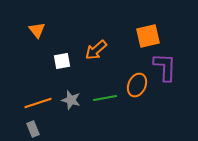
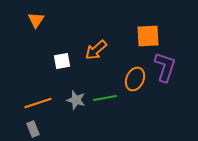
orange triangle: moved 1 px left, 10 px up; rotated 12 degrees clockwise
orange square: rotated 10 degrees clockwise
purple L-shape: rotated 16 degrees clockwise
orange ellipse: moved 2 px left, 6 px up
gray star: moved 5 px right
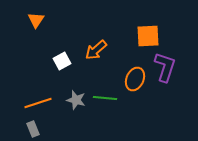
white square: rotated 18 degrees counterclockwise
green line: rotated 15 degrees clockwise
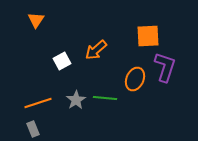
gray star: rotated 24 degrees clockwise
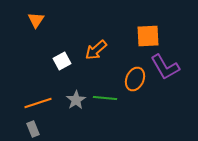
purple L-shape: rotated 132 degrees clockwise
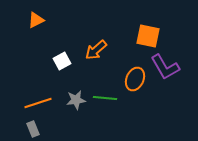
orange triangle: rotated 30 degrees clockwise
orange square: rotated 15 degrees clockwise
gray star: rotated 24 degrees clockwise
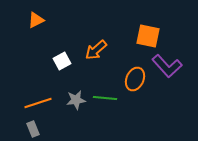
purple L-shape: moved 2 px right, 1 px up; rotated 12 degrees counterclockwise
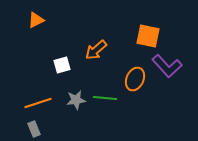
white square: moved 4 px down; rotated 12 degrees clockwise
gray rectangle: moved 1 px right
